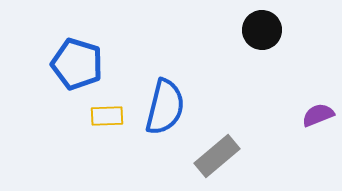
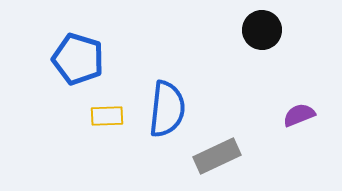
blue pentagon: moved 1 px right, 5 px up
blue semicircle: moved 2 px right, 2 px down; rotated 8 degrees counterclockwise
purple semicircle: moved 19 px left
gray rectangle: rotated 15 degrees clockwise
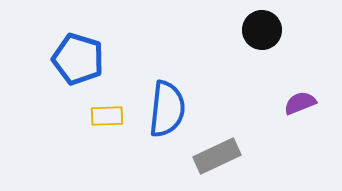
purple semicircle: moved 1 px right, 12 px up
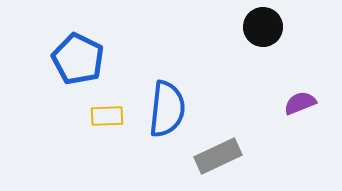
black circle: moved 1 px right, 3 px up
blue pentagon: rotated 9 degrees clockwise
gray rectangle: moved 1 px right
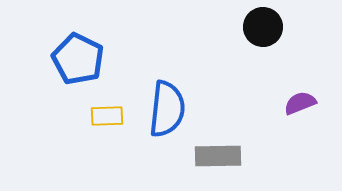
gray rectangle: rotated 24 degrees clockwise
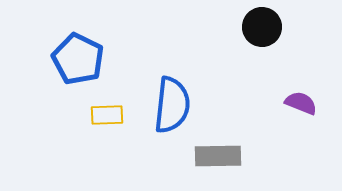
black circle: moved 1 px left
purple semicircle: moved 1 px right; rotated 44 degrees clockwise
blue semicircle: moved 5 px right, 4 px up
yellow rectangle: moved 1 px up
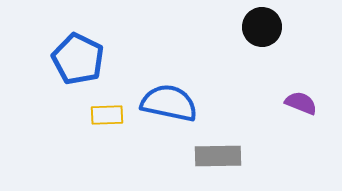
blue semicircle: moved 3 px left, 2 px up; rotated 84 degrees counterclockwise
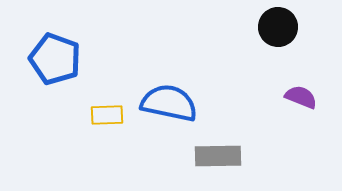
black circle: moved 16 px right
blue pentagon: moved 23 px left; rotated 6 degrees counterclockwise
purple semicircle: moved 6 px up
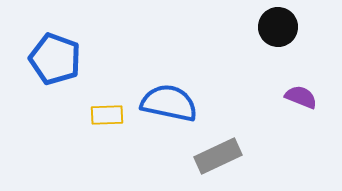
gray rectangle: rotated 24 degrees counterclockwise
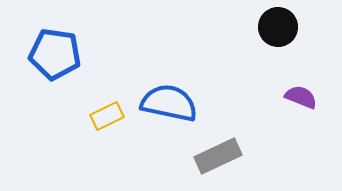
blue pentagon: moved 5 px up; rotated 12 degrees counterclockwise
yellow rectangle: moved 1 px down; rotated 24 degrees counterclockwise
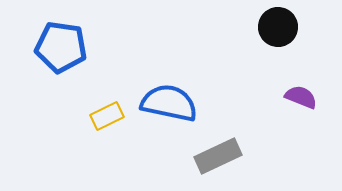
blue pentagon: moved 6 px right, 7 px up
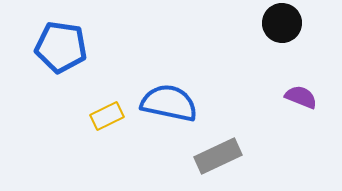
black circle: moved 4 px right, 4 px up
